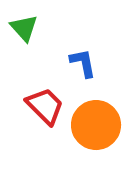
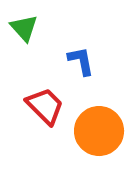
blue L-shape: moved 2 px left, 2 px up
orange circle: moved 3 px right, 6 px down
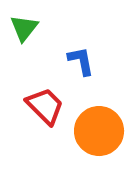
green triangle: rotated 20 degrees clockwise
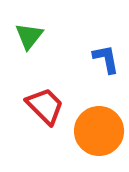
green triangle: moved 5 px right, 8 px down
blue L-shape: moved 25 px right, 2 px up
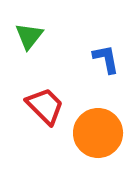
orange circle: moved 1 px left, 2 px down
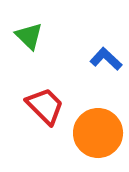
green triangle: rotated 24 degrees counterclockwise
blue L-shape: rotated 36 degrees counterclockwise
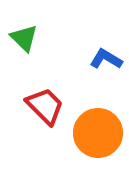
green triangle: moved 5 px left, 2 px down
blue L-shape: rotated 12 degrees counterclockwise
